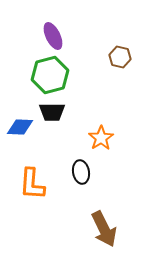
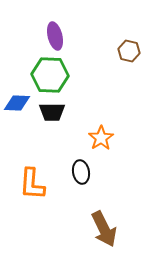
purple ellipse: moved 2 px right; rotated 12 degrees clockwise
brown hexagon: moved 9 px right, 6 px up
green hexagon: rotated 18 degrees clockwise
blue diamond: moved 3 px left, 24 px up
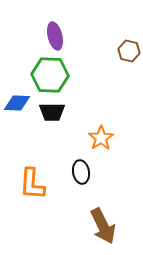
brown arrow: moved 1 px left, 3 px up
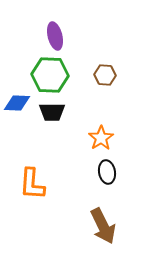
brown hexagon: moved 24 px left, 24 px down; rotated 10 degrees counterclockwise
black ellipse: moved 26 px right
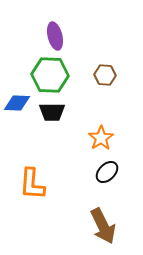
black ellipse: rotated 55 degrees clockwise
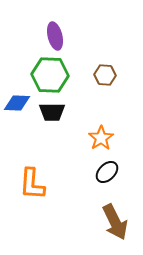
brown arrow: moved 12 px right, 4 px up
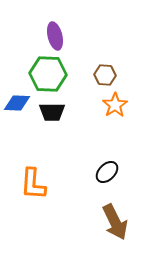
green hexagon: moved 2 px left, 1 px up
orange star: moved 14 px right, 33 px up
orange L-shape: moved 1 px right
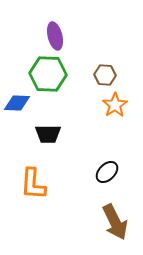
black trapezoid: moved 4 px left, 22 px down
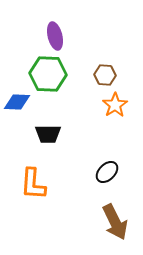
blue diamond: moved 1 px up
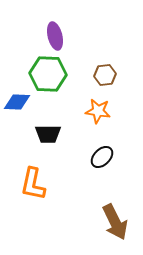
brown hexagon: rotated 10 degrees counterclockwise
orange star: moved 17 px left, 6 px down; rotated 30 degrees counterclockwise
black ellipse: moved 5 px left, 15 px up
orange L-shape: rotated 8 degrees clockwise
